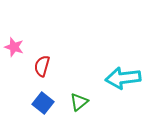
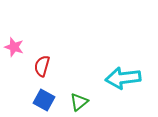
blue square: moved 1 px right, 3 px up; rotated 10 degrees counterclockwise
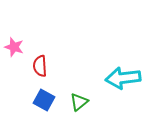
red semicircle: moved 2 px left; rotated 20 degrees counterclockwise
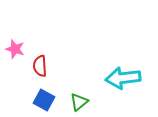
pink star: moved 1 px right, 2 px down
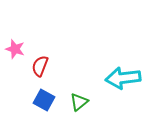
red semicircle: rotated 25 degrees clockwise
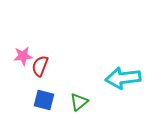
pink star: moved 8 px right, 7 px down; rotated 24 degrees counterclockwise
blue square: rotated 15 degrees counterclockwise
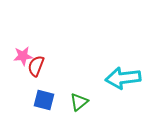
red semicircle: moved 4 px left
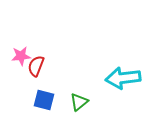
pink star: moved 2 px left
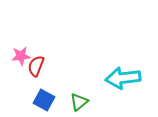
blue square: rotated 15 degrees clockwise
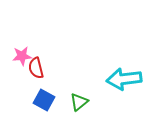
pink star: moved 1 px right
red semicircle: moved 2 px down; rotated 35 degrees counterclockwise
cyan arrow: moved 1 px right, 1 px down
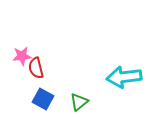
cyan arrow: moved 2 px up
blue square: moved 1 px left, 1 px up
